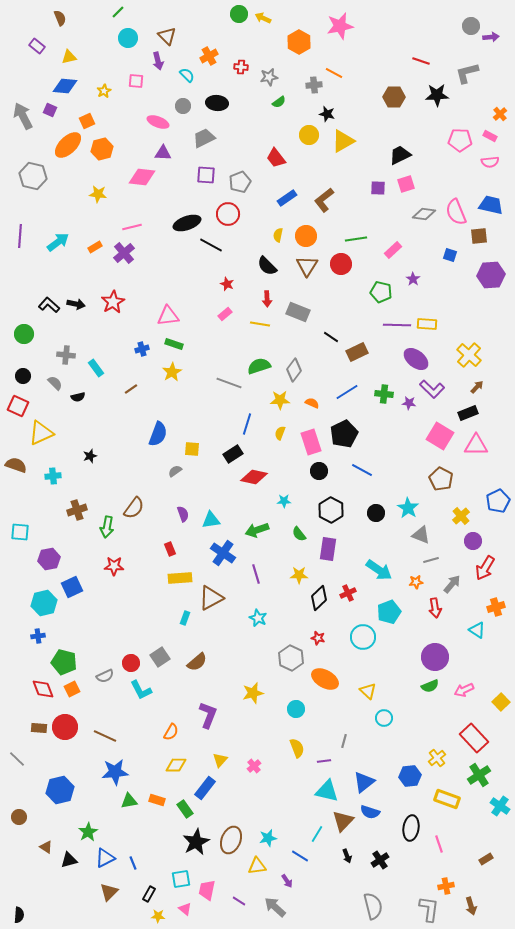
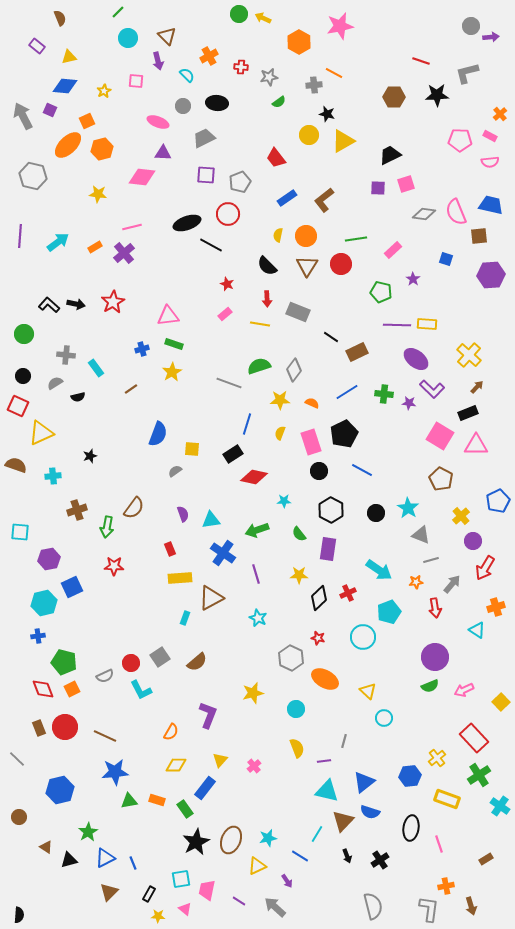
black trapezoid at (400, 155): moved 10 px left
blue square at (450, 255): moved 4 px left, 4 px down
gray semicircle at (55, 383): rotated 77 degrees counterclockwise
brown rectangle at (39, 728): rotated 63 degrees clockwise
yellow triangle at (257, 866): rotated 18 degrees counterclockwise
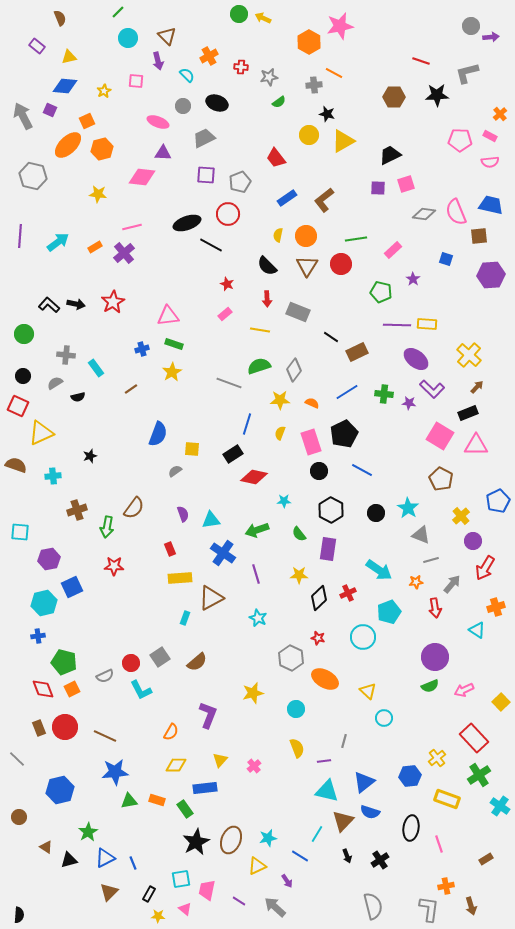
orange hexagon at (299, 42): moved 10 px right
black ellipse at (217, 103): rotated 15 degrees clockwise
yellow line at (260, 324): moved 6 px down
blue rectangle at (205, 788): rotated 45 degrees clockwise
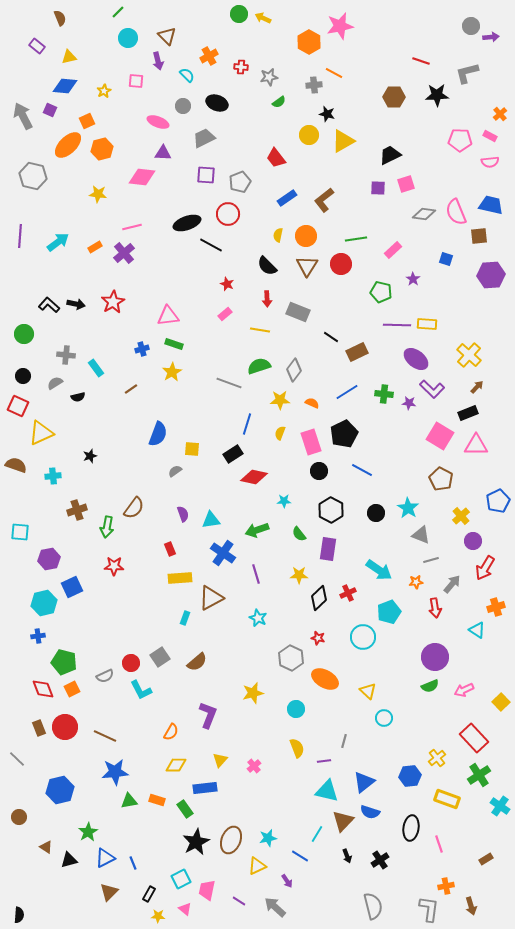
cyan square at (181, 879): rotated 18 degrees counterclockwise
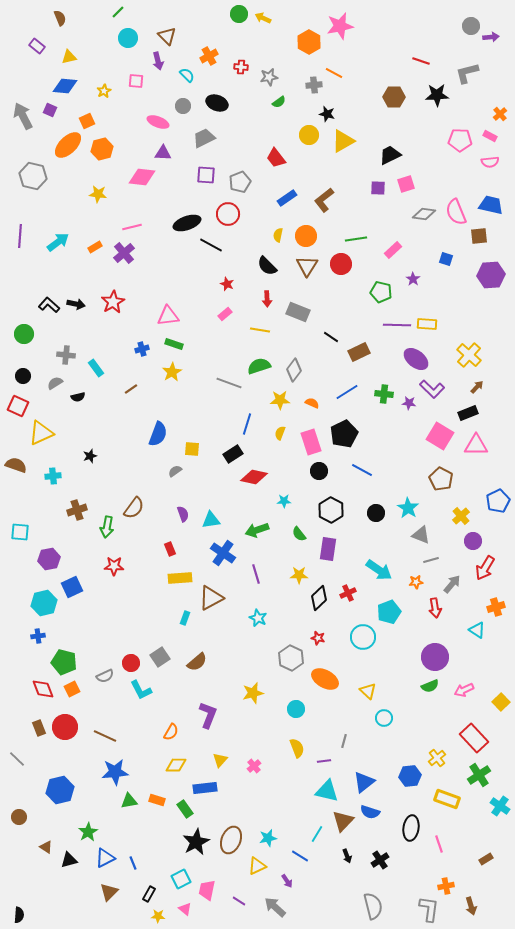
brown rectangle at (357, 352): moved 2 px right
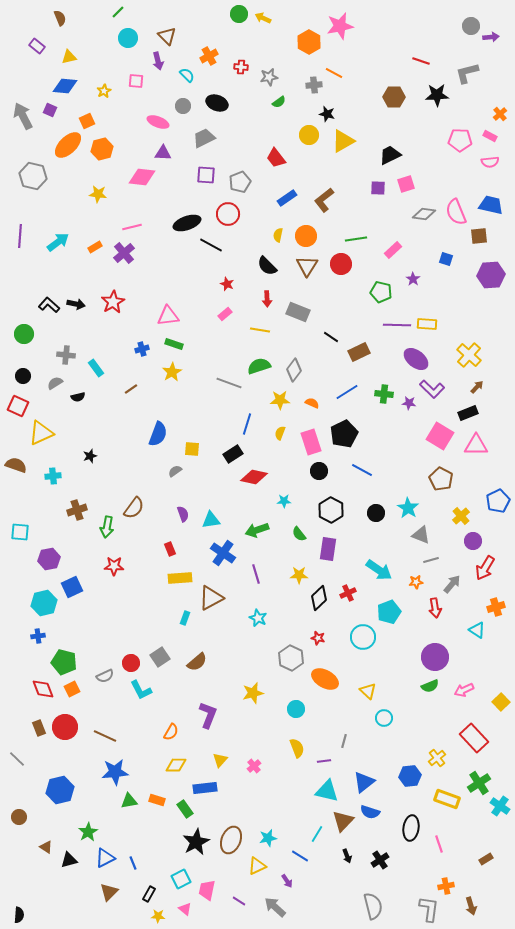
green cross at (479, 775): moved 8 px down
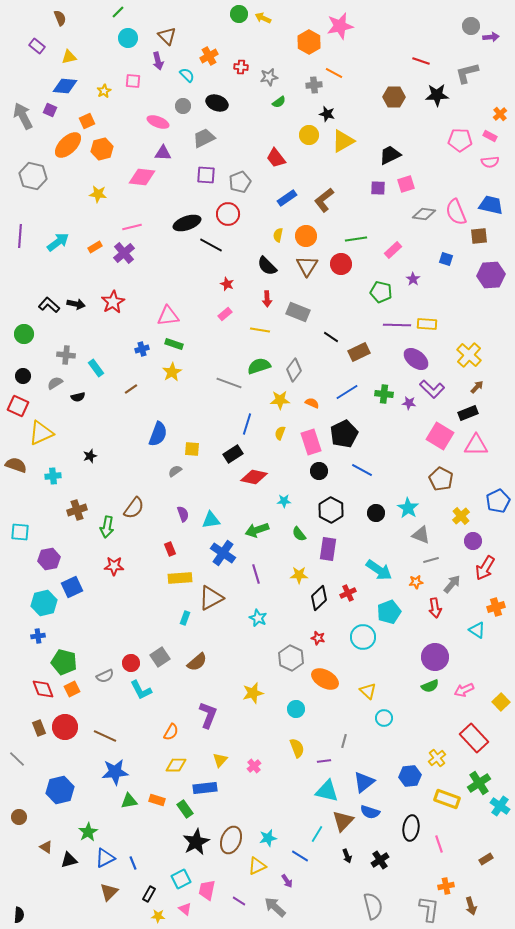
pink square at (136, 81): moved 3 px left
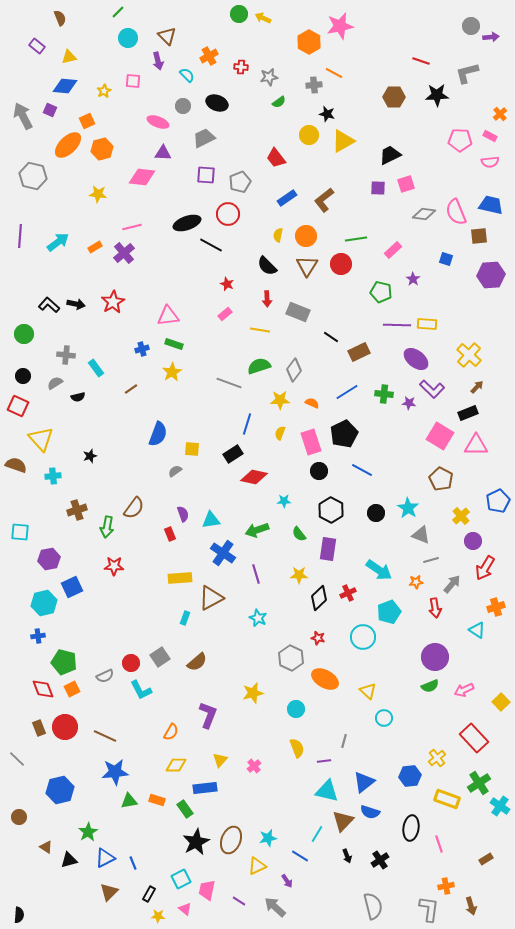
yellow triangle at (41, 433): moved 6 px down; rotated 48 degrees counterclockwise
red rectangle at (170, 549): moved 15 px up
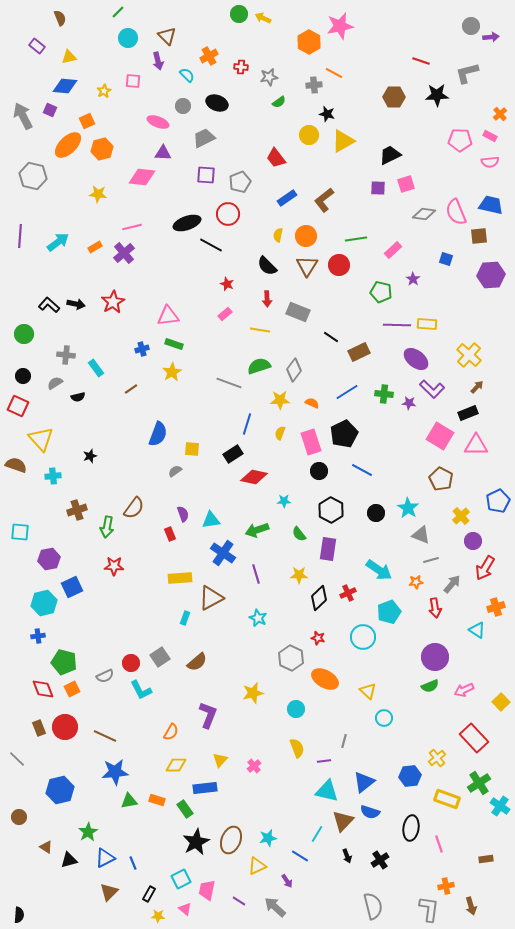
red circle at (341, 264): moved 2 px left, 1 px down
brown rectangle at (486, 859): rotated 24 degrees clockwise
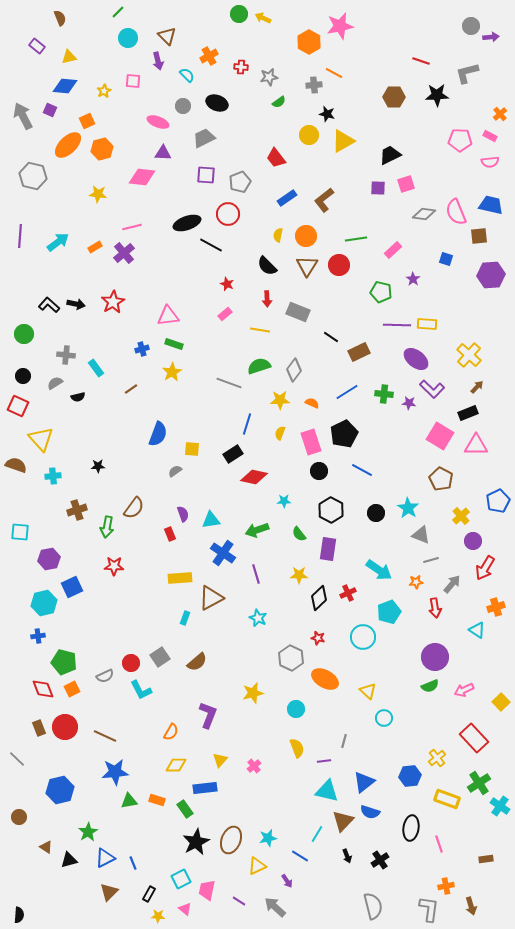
black star at (90, 456): moved 8 px right, 10 px down; rotated 16 degrees clockwise
